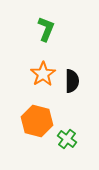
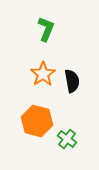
black semicircle: rotated 10 degrees counterclockwise
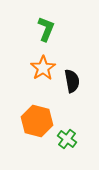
orange star: moved 6 px up
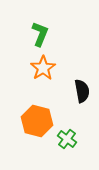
green L-shape: moved 6 px left, 5 px down
black semicircle: moved 10 px right, 10 px down
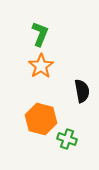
orange star: moved 2 px left, 2 px up
orange hexagon: moved 4 px right, 2 px up
green cross: rotated 18 degrees counterclockwise
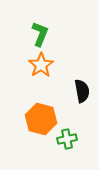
orange star: moved 1 px up
green cross: rotated 30 degrees counterclockwise
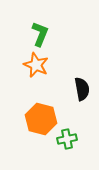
orange star: moved 5 px left; rotated 15 degrees counterclockwise
black semicircle: moved 2 px up
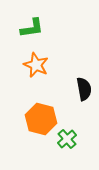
green L-shape: moved 8 px left, 6 px up; rotated 60 degrees clockwise
black semicircle: moved 2 px right
green cross: rotated 30 degrees counterclockwise
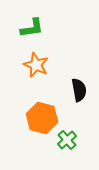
black semicircle: moved 5 px left, 1 px down
orange hexagon: moved 1 px right, 1 px up
green cross: moved 1 px down
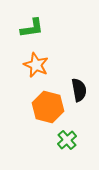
orange hexagon: moved 6 px right, 11 px up
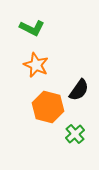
green L-shape: rotated 35 degrees clockwise
black semicircle: rotated 45 degrees clockwise
green cross: moved 8 px right, 6 px up
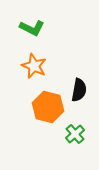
orange star: moved 2 px left, 1 px down
black semicircle: rotated 25 degrees counterclockwise
